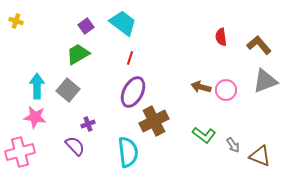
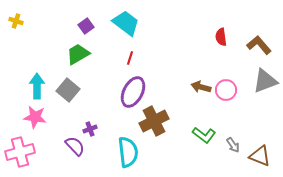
cyan trapezoid: moved 3 px right
purple cross: moved 2 px right, 5 px down
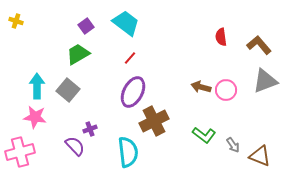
red line: rotated 24 degrees clockwise
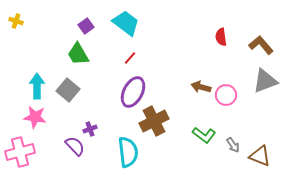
brown L-shape: moved 2 px right
green trapezoid: rotated 90 degrees counterclockwise
pink circle: moved 5 px down
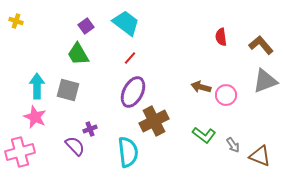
gray square: rotated 25 degrees counterclockwise
pink star: rotated 15 degrees clockwise
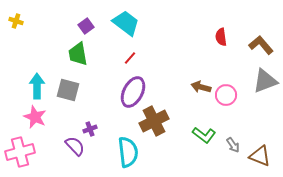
green trapezoid: rotated 20 degrees clockwise
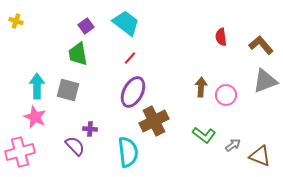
brown arrow: rotated 78 degrees clockwise
purple cross: rotated 24 degrees clockwise
gray arrow: rotated 91 degrees counterclockwise
